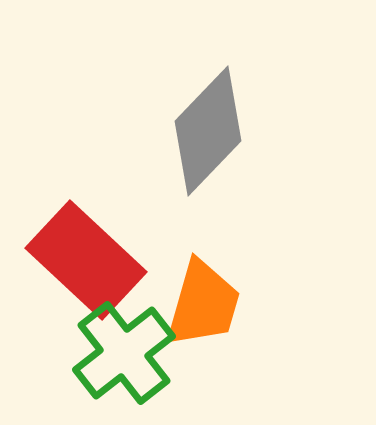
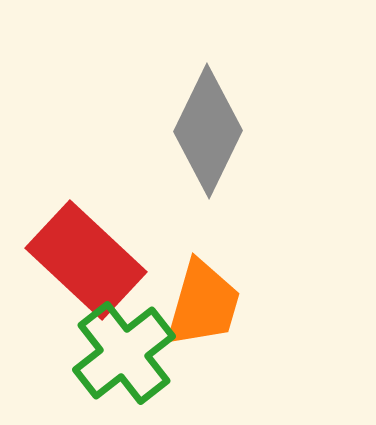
gray diamond: rotated 18 degrees counterclockwise
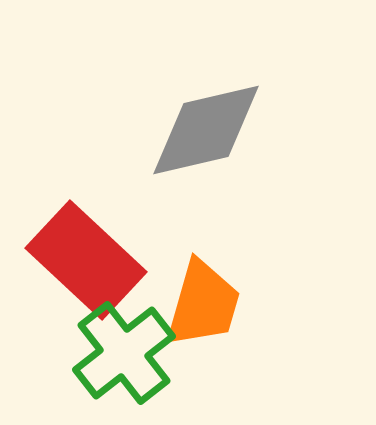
gray diamond: moved 2 px left, 1 px up; rotated 51 degrees clockwise
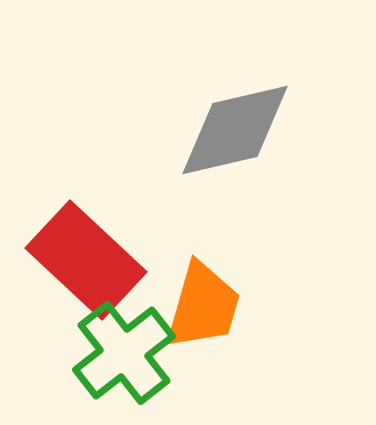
gray diamond: moved 29 px right
orange trapezoid: moved 2 px down
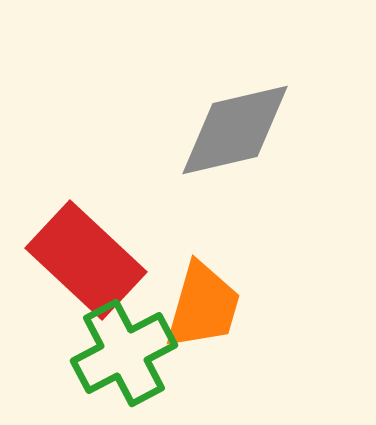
green cross: rotated 10 degrees clockwise
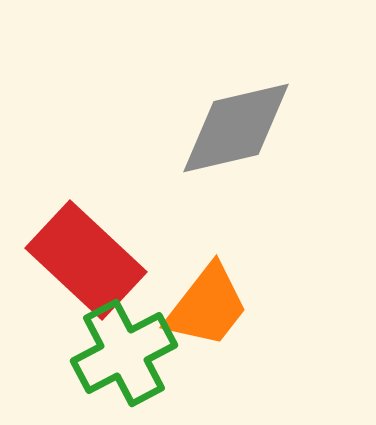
gray diamond: moved 1 px right, 2 px up
orange trapezoid: moved 4 px right; rotated 22 degrees clockwise
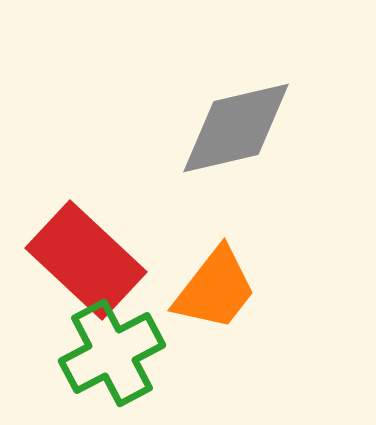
orange trapezoid: moved 8 px right, 17 px up
green cross: moved 12 px left
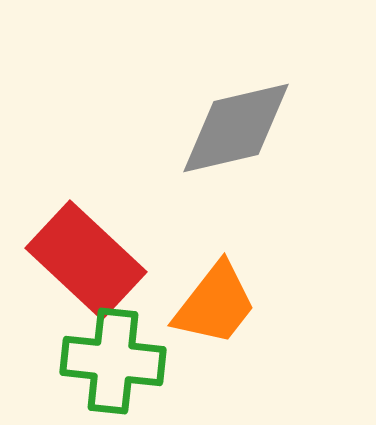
orange trapezoid: moved 15 px down
green cross: moved 1 px right, 8 px down; rotated 34 degrees clockwise
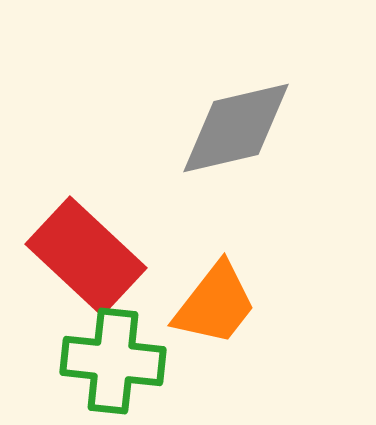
red rectangle: moved 4 px up
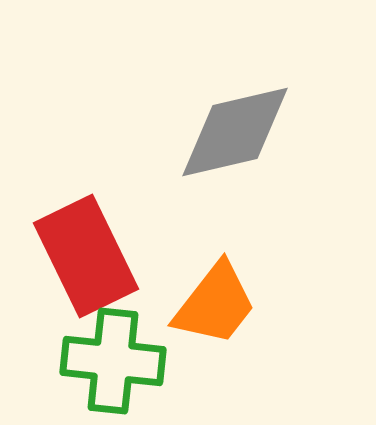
gray diamond: moved 1 px left, 4 px down
red rectangle: rotated 21 degrees clockwise
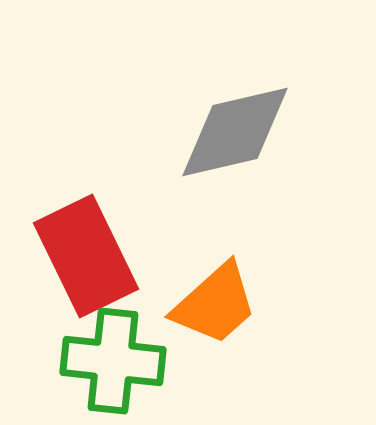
orange trapezoid: rotated 10 degrees clockwise
